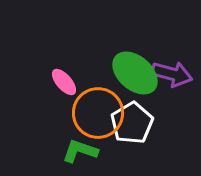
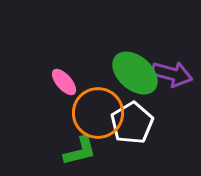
green L-shape: rotated 147 degrees clockwise
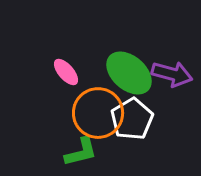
green ellipse: moved 6 px left
pink ellipse: moved 2 px right, 10 px up
white pentagon: moved 4 px up
green L-shape: moved 1 px right, 1 px down
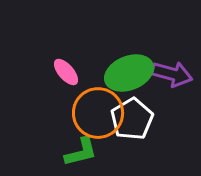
green ellipse: rotated 63 degrees counterclockwise
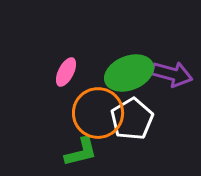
pink ellipse: rotated 68 degrees clockwise
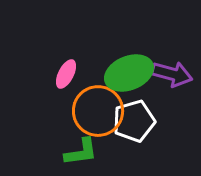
pink ellipse: moved 2 px down
orange circle: moved 2 px up
white pentagon: moved 2 px right, 2 px down; rotated 15 degrees clockwise
green L-shape: rotated 6 degrees clockwise
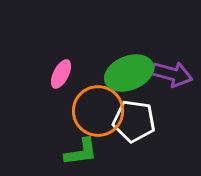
pink ellipse: moved 5 px left
white pentagon: rotated 24 degrees clockwise
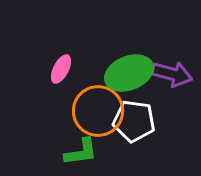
pink ellipse: moved 5 px up
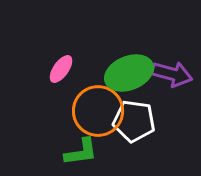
pink ellipse: rotated 8 degrees clockwise
